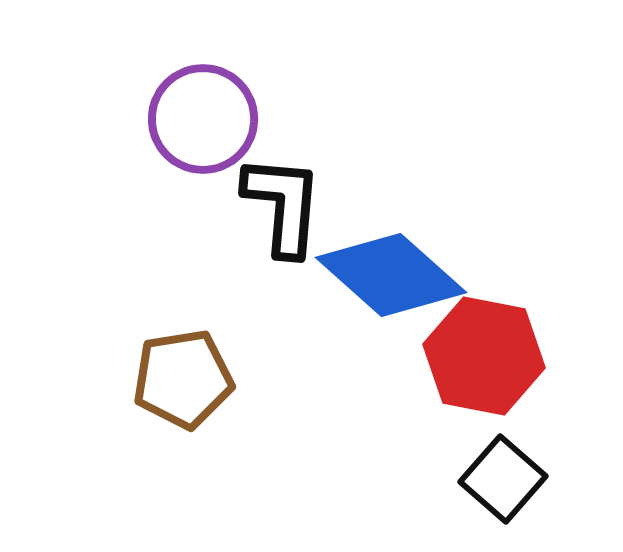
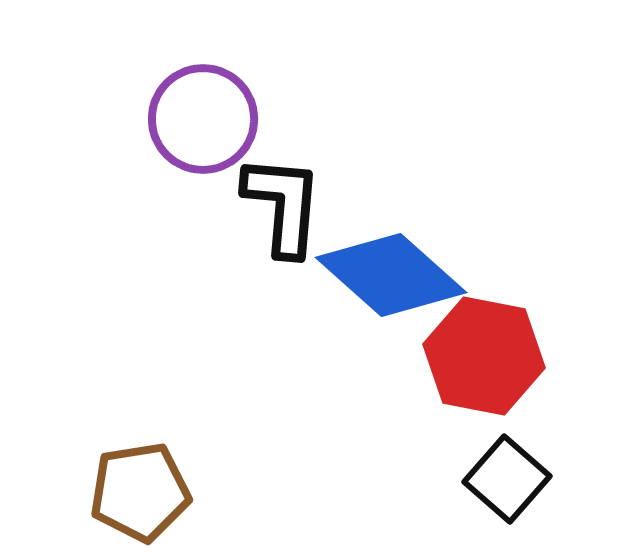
brown pentagon: moved 43 px left, 113 px down
black square: moved 4 px right
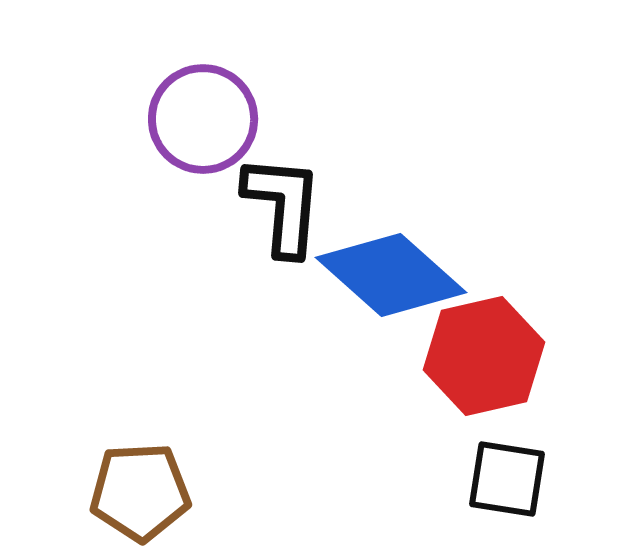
red hexagon: rotated 24 degrees counterclockwise
black square: rotated 32 degrees counterclockwise
brown pentagon: rotated 6 degrees clockwise
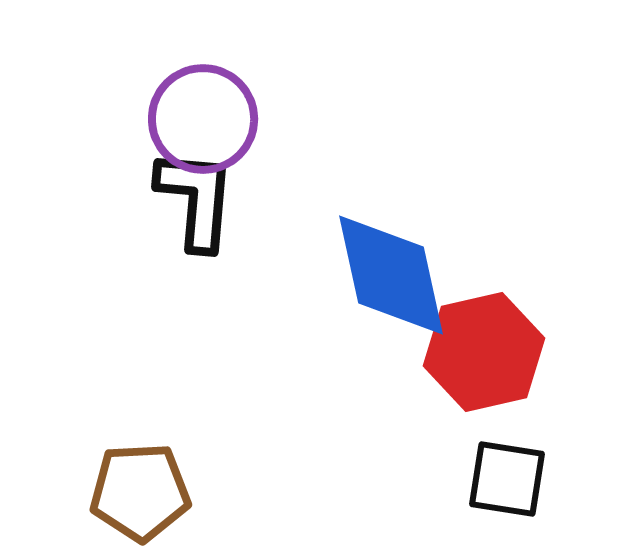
black L-shape: moved 87 px left, 6 px up
blue diamond: rotated 36 degrees clockwise
red hexagon: moved 4 px up
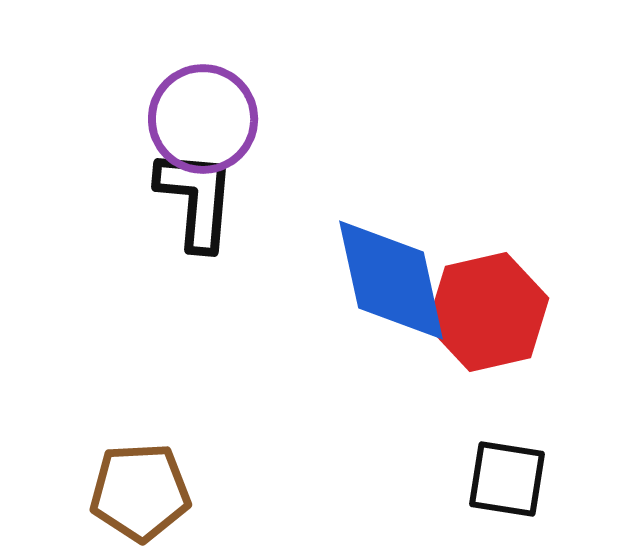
blue diamond: moved 5 px down
red hexagon: moved 4 px right, 40 px up
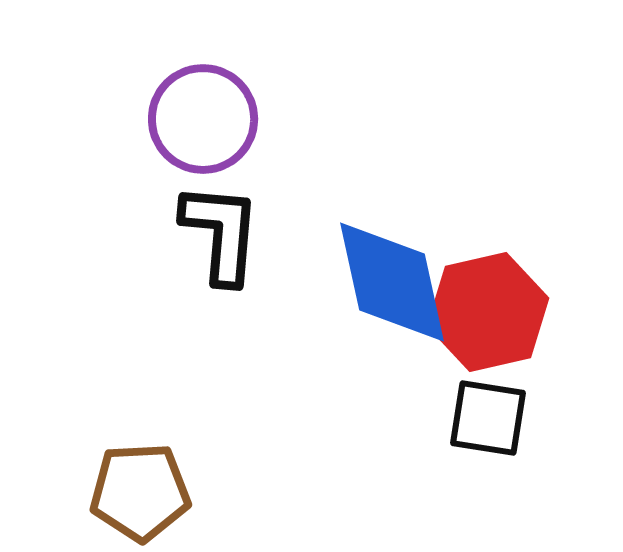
black L-shape: moved 25 px right, 34 px down
blue diamond: moved 1 px right, 2 px down
black square: moved 19 px left, 61 px up
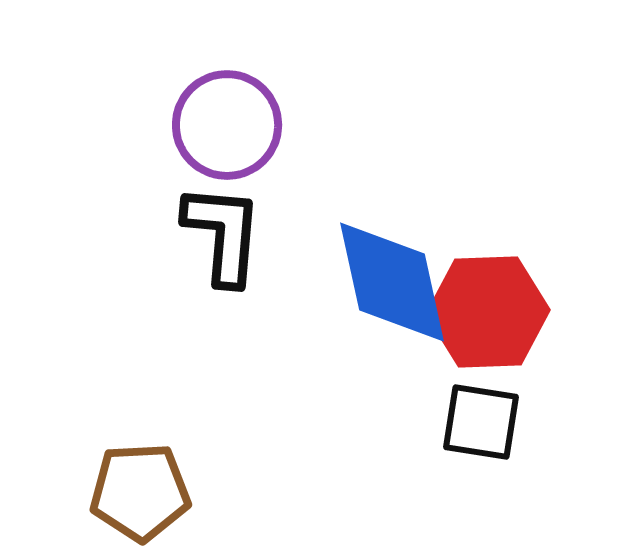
purple circle: moved 24 px right, 6 px down
black L-shape: moved 2 px right, 1 px down
red hexagon: rotated 11 degrees clockwise
black square: moved 7 px left, 4 px down
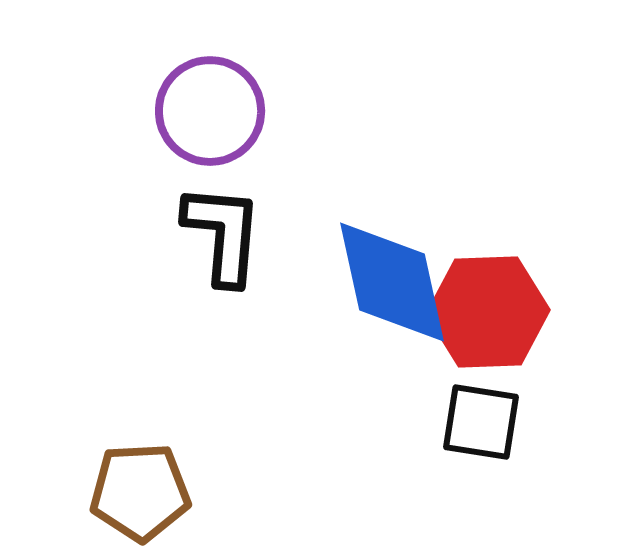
purple circle: moved 17 px left, 14 px up
